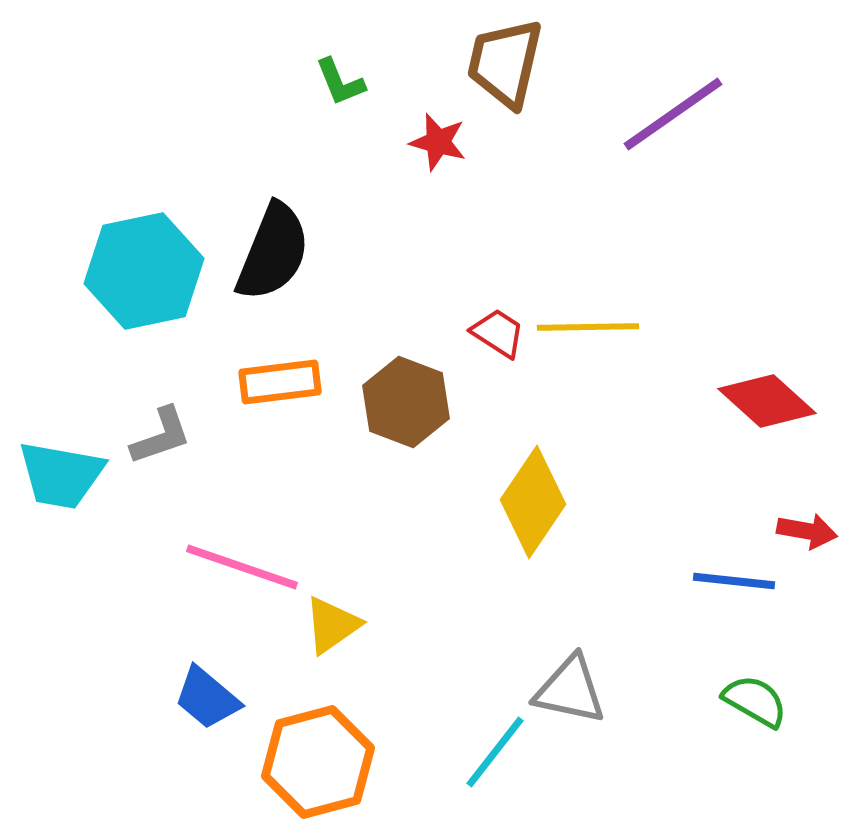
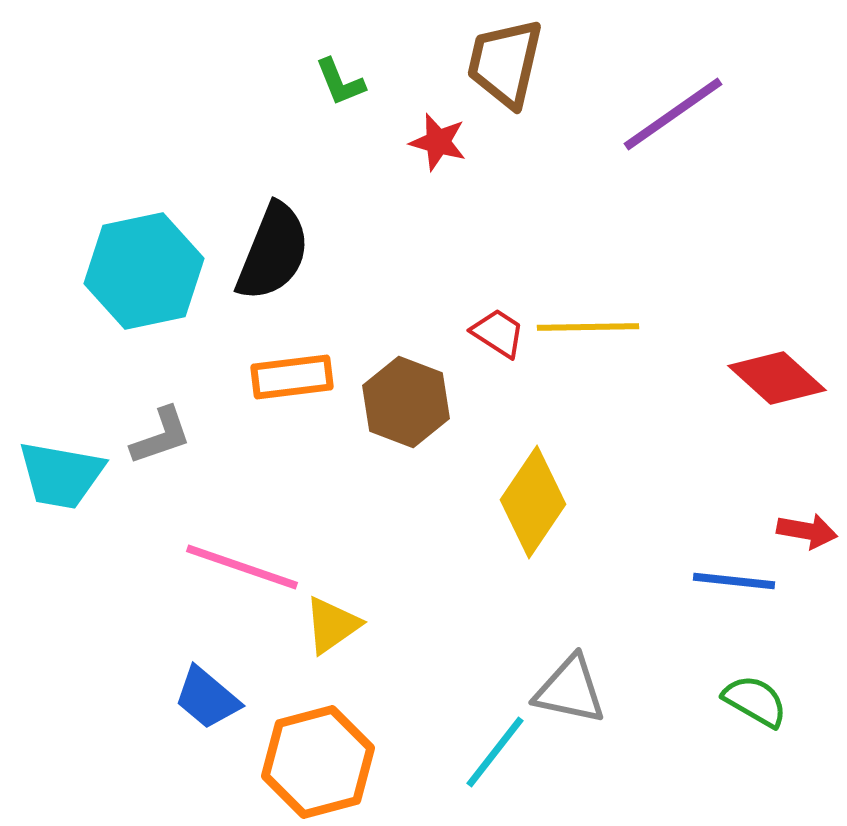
orange rectangle: moved 12 px right, 5 px up
red diamond: moved 10 px right, 23 px up
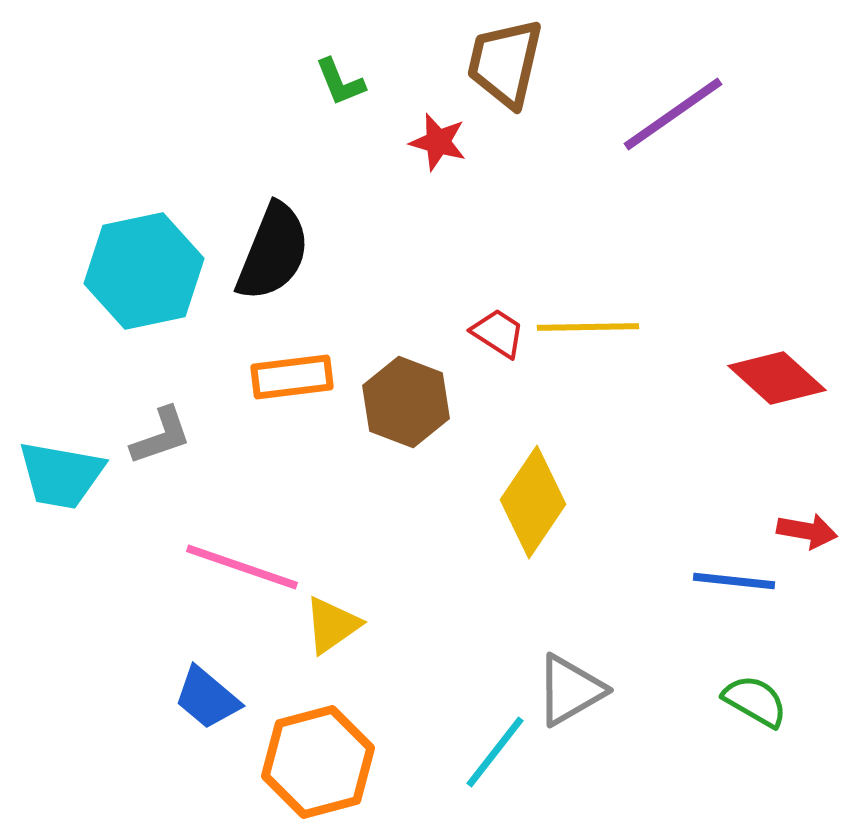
gray triangle: rotated 42 degrees counterclockwise
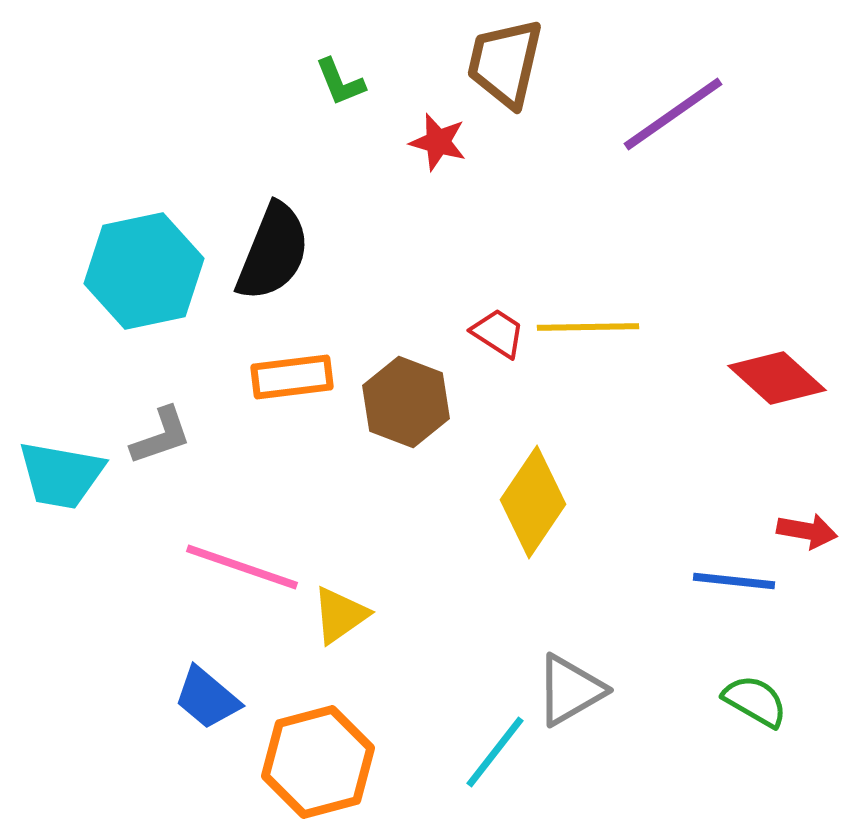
yellow triangle: moved 8 px right, 10 px up
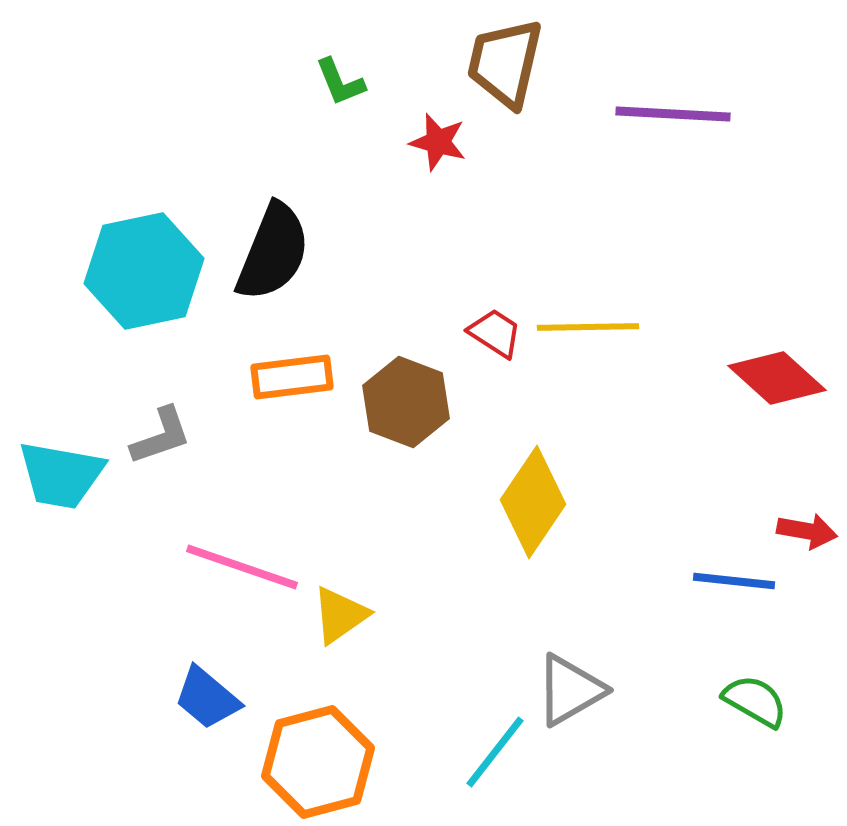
purple line: rotated 38 degrees clockwise
red trapezoid: moved 3 px left
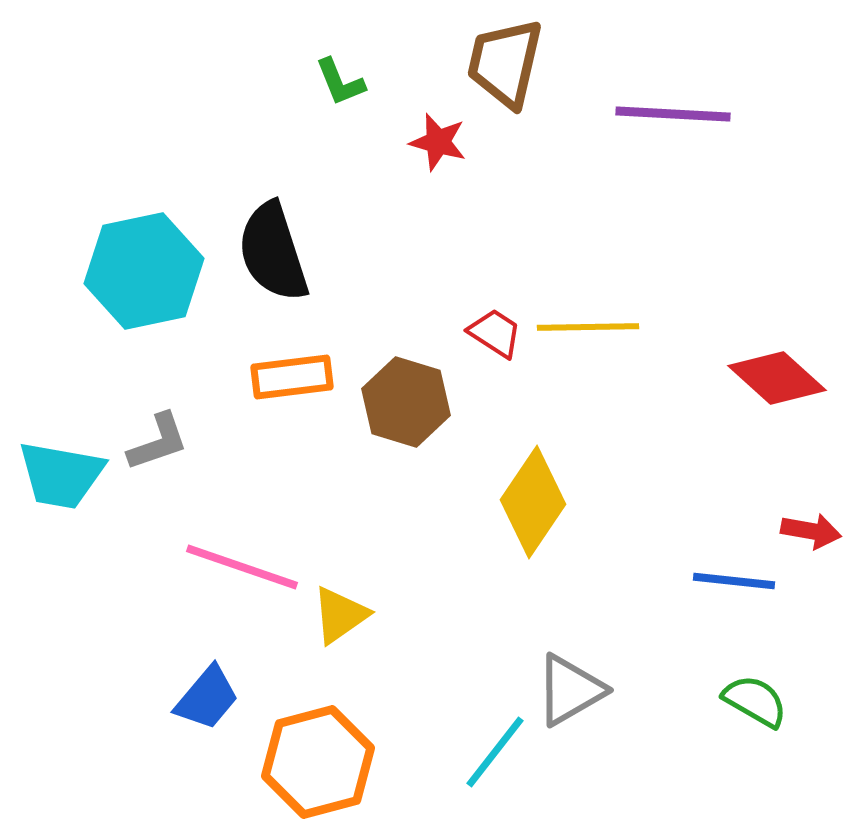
black semicircle: rotated 140 degrees clockwise
brown hexagon: rotated 4 degrees counterclockwise
gray L-shape: moved 3 px left, 6 px down
red arrow: moved 4 px right
blue trapezoid: rotated 90 degrees counterclockwise
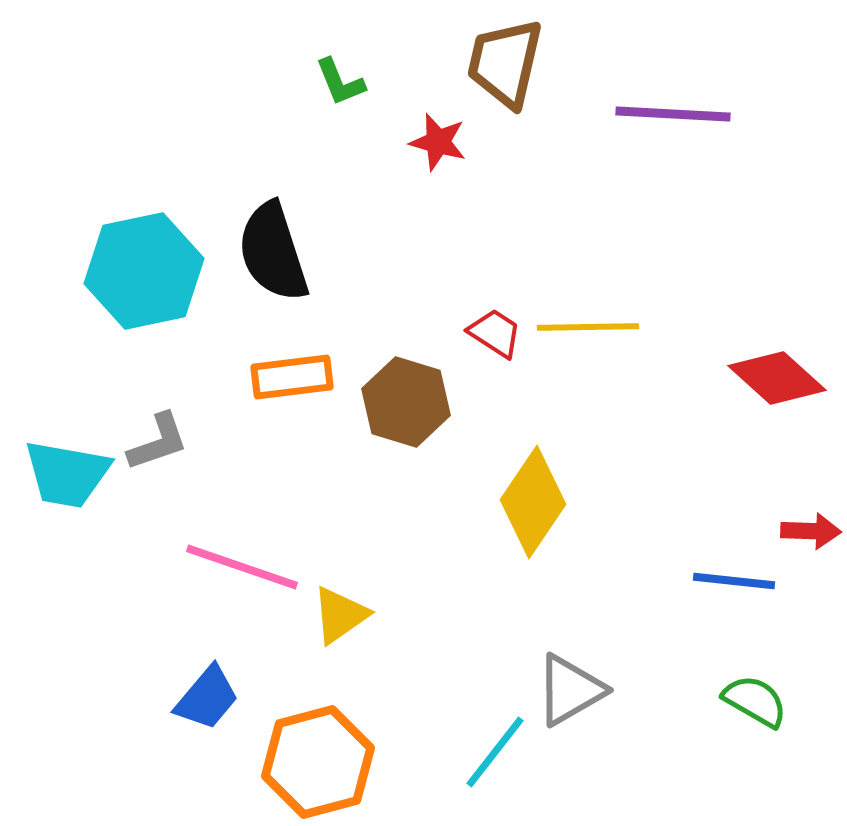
cyan trapezoid: moved 6 px right, 1 px up
red arrow: rotated 8 degrees counterclockwise
